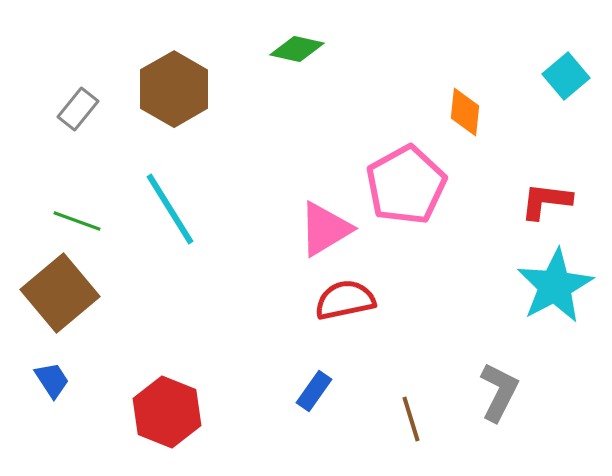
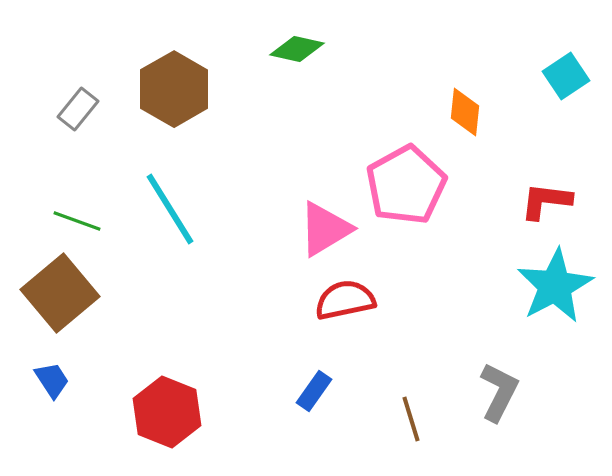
cyan square: rotated 6 degrees clockwise
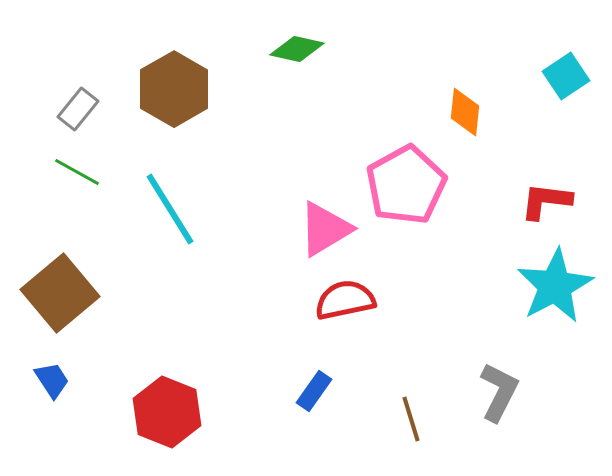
green line: moved 49 px up; rotated 9 degrees clockwise
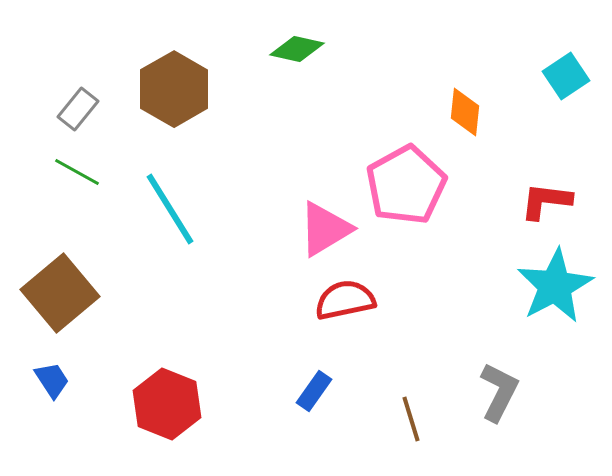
red hexagon: moved 8 px up
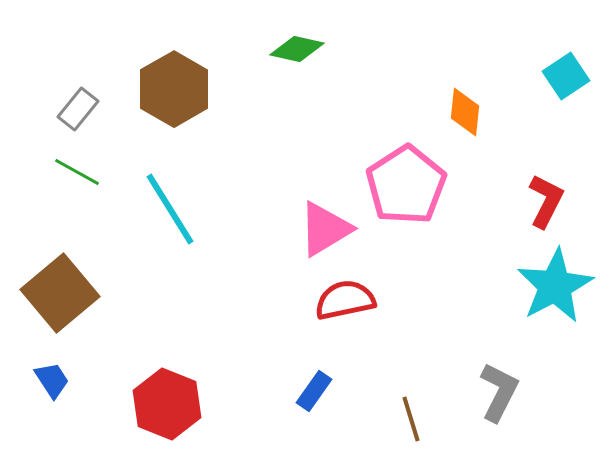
pink pentagon: rotated 4 degrees counterclockwise
red L-shape: rotated 110 degrees clockwise
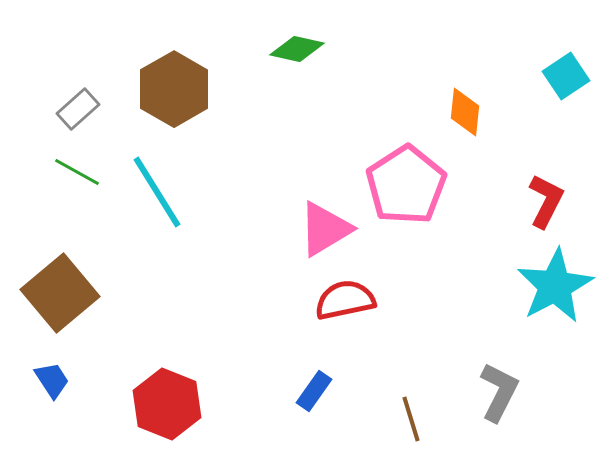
gray rectangle: rotated 9 degrees clockwise
cyan line: moved 13 px left, 17 px up
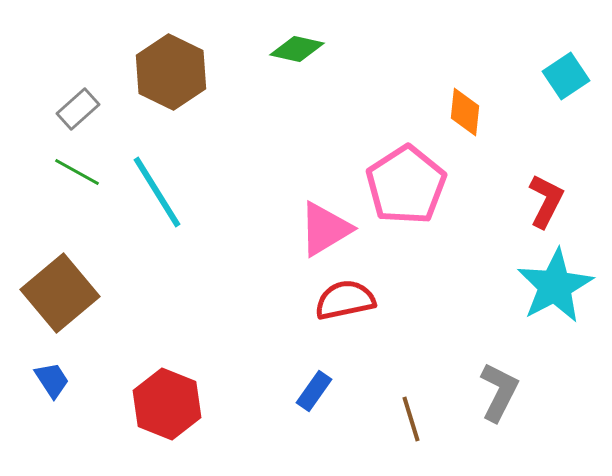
brown hexagon: moved 3 px left, 17 px up; rotated 4 degrees counterclockwise
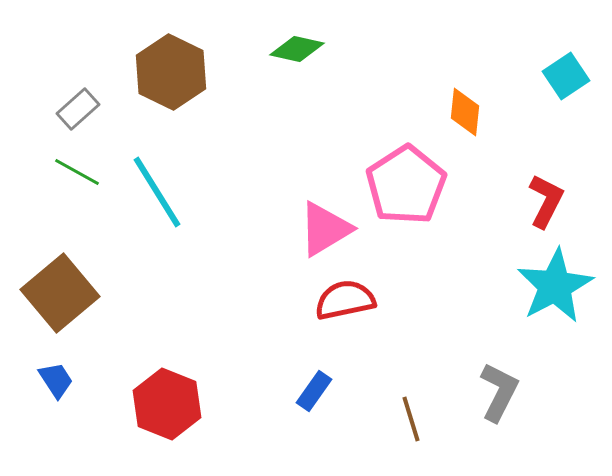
blue trapezoid: moved 4 px right
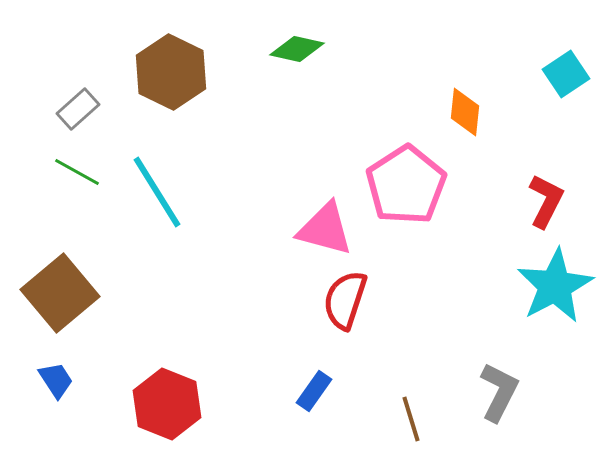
cyan square: moved 2 px up
pink triangle: rotated 46 degrees clockwise
red semicircle: rotated 60 degrees counterclockwise
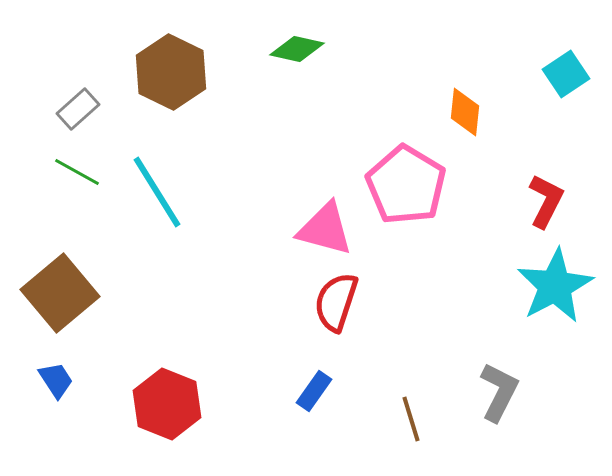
pink pentagon: rotated 8 degrees counterclockwise
red semicircle: moved 9 px left, 2 px down
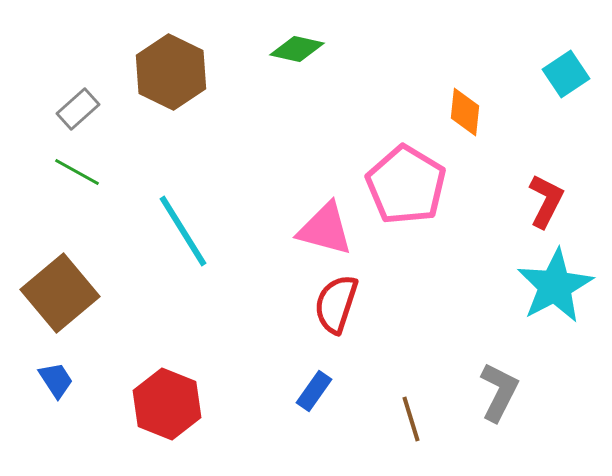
cyan line: moved 26 px right, 39 px down
red semicircle: moved 2 px down
